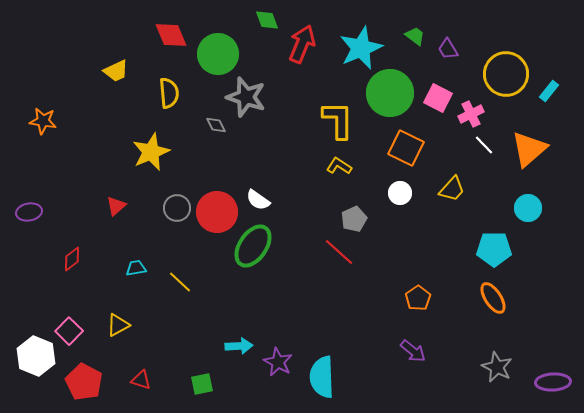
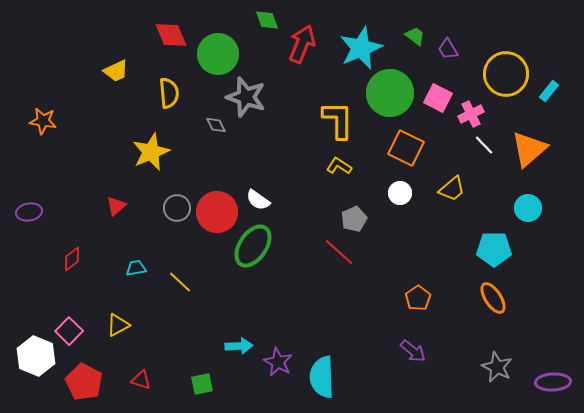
yellow trapezoid at (452, 189): rotated 8 degrees clockwise
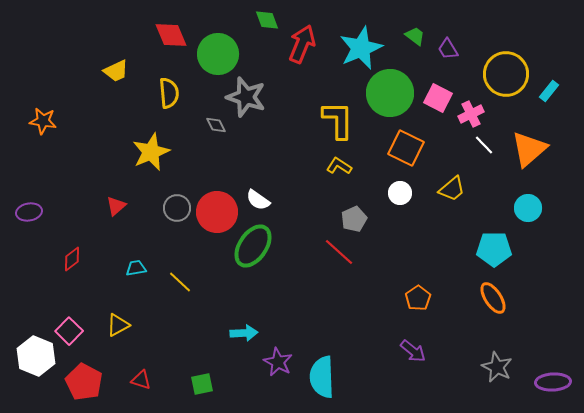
cyan arrow at (239, 346): moved 5 px right, 13 px up
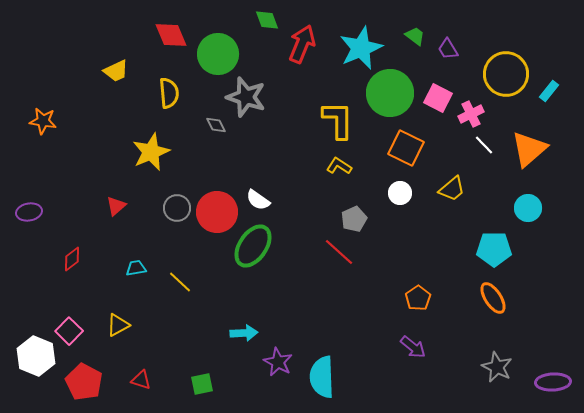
purple arrow at (413, 351): moved 4 px up
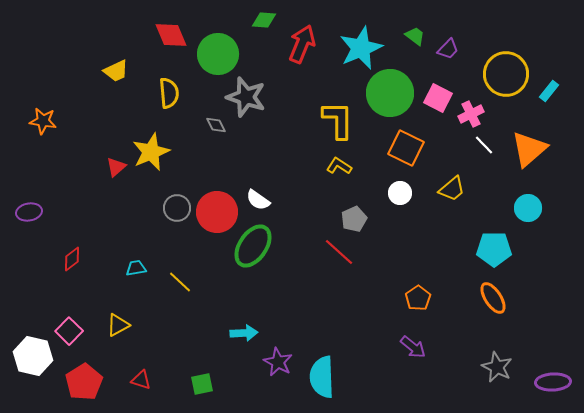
green diamond at (267, 20): moved 3 px left; rotated 65 degrees counterclockwise
purple trapezoid at (448, 49): rotated 105 degrees counterclockwise
red triangle at (116, 206): moved 39 px up
white hexagon at (36, 356): moved 3 px left; rotated 9 degrees counterclockwise
red pentagon at (84, 382): rotated 12 degrees clockwise
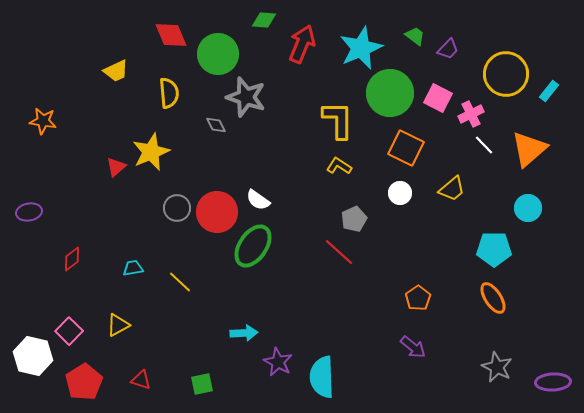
cyan trapezoid at (136, 268): moved 3 px left
